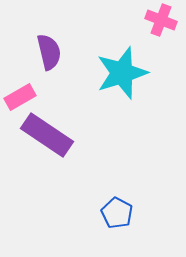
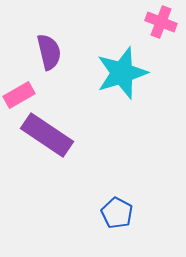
pink cross: moved 2 px down
pink rectangle: moved 1 px left, 2 px up
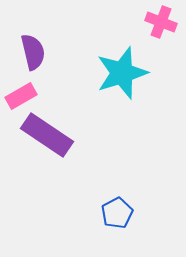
purple semicircle: moved 16 px left
pink rectangle: moved 2 px right, 1 px down
blue pentagon: rotated 16 degrees clockwise
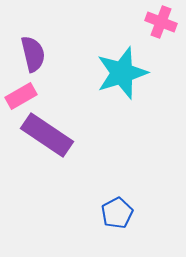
purple semicircle: moved 2 px down
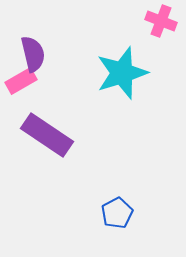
pink cross: moved 1 px up
pink rectangle: moved 15 px up
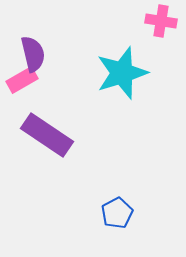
pink cross: rotated 12 degrees counterclockwise
pink rectangle: moved 1 px right, 1 px up
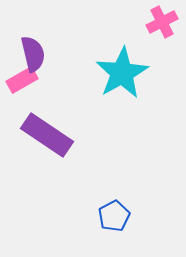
pink cross: moved 1 px right, 1 px down; rotated 36 degrees counterclockwise
cyan star: rotated 12 degrees counterclockwise
blue pentagon: moved 3 px left, 3 px down
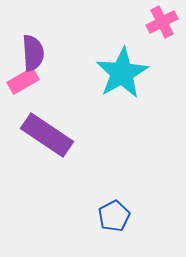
purple semicircle: moved 1 px up; rotated 9 degrees clockwise
pink rectangle: moved 1 px right, 1 px down
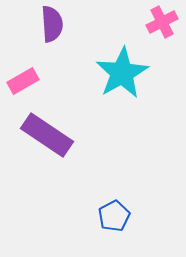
purple semicircle: moved 19 px right, 29 px up
